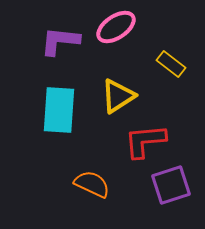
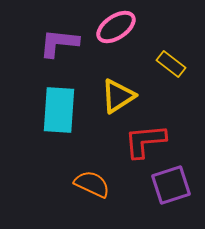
purple L-shape: moved 1 px left, 2 px down
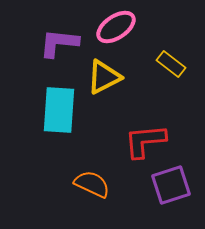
yellow triangle: moved 14 px left, 19 px up; rotated 6 degrees clockwise
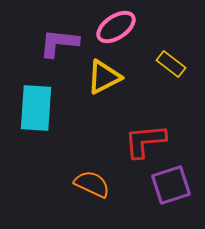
cyan rectangle: moved 23 px left, 2 px up
